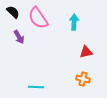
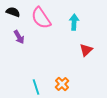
black semicircle: rotated 24 degrees counterclockwise
pink semicircle: moved 3 px right
red triangle: moved 2 px up; rotated 32 degrees counterclockwise
orange cross: moved 21 px left, 5 px down; rotated 32 degrees clockwise
cyan line: rotated 70 degrees clockwise
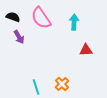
black semicircle: moved 5 px down
red triangle: rotated 40 degrees clockwise
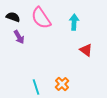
red triangle: rotated 40 degrees clockwise
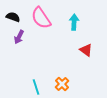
purple arrow: rotated 56 degrees clockwise
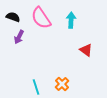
cyan arrow: moved 3 px left, 2 px up
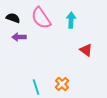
black semicircle: moved 1 px down
purple arrow: rotated 64 degrees clockwise
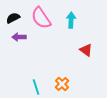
black semicircle: rotated 48 degrees counterclockwise
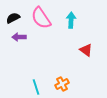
orange cross: rotated 16 degrees clockwise
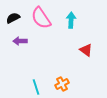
purple arrow: moved 1 px right, 4 px down
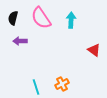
black semicircle: rotated 48 degrees counterclockwise
red triangle: moved 8 px right
